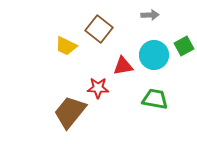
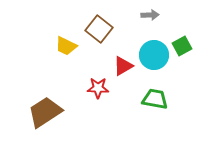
green square: moved 2 px left
red triangle: rotated 20 degrees counterclockwise
brown trapezoid: moved 25 px left; rotated 18 degrees clockwise
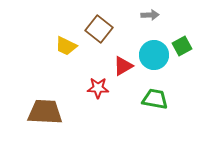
brown trapezoid: rotated 36 degrees clockwise
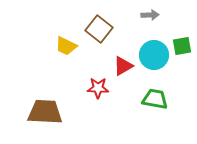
green square: rotated 18 degrees clockwise
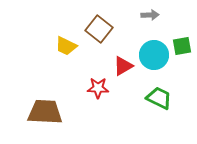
green trapezoid: moved 4 px right, 1 px up; rotated 16 degrees clockwise
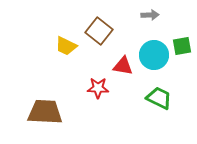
brown square: moved 2 px down
red triangle: rotated 40 degrees clockwise
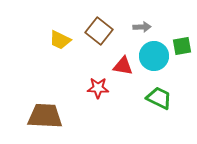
gray arrow: moved 8 px left, 12 px down
yellow trapezoid: moved 6 px left, 6 px up
cyan circle: moved 1 px down
brown trapezoid: moved 4 px down
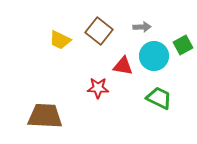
green square: moved 1 px right, 1 px up; rotated 18 degrees counterclockwise
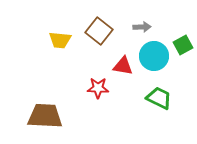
yellow trapezoid: rotated 20 degrees counterclockwise
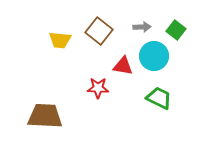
green square: moved 7 px left, 15 px up; rotated 24 degrees counterclockwise
